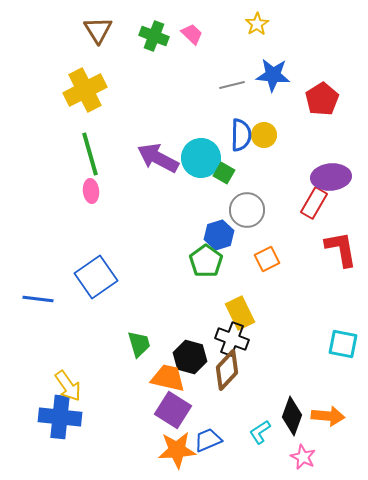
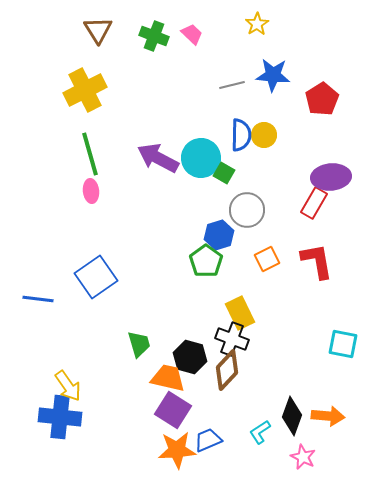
red L-shape: moved 24 px left, 12 px down
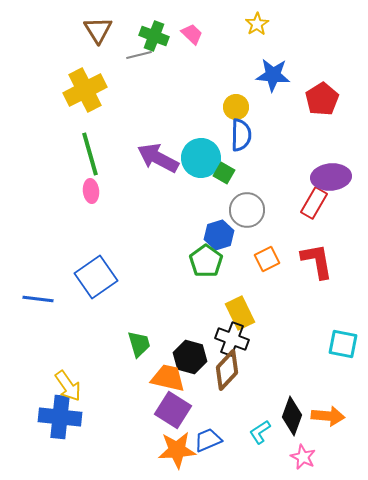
gray line: moved 93 px left, 30 px up
yellow circle: moved 28 px left, 28 px up
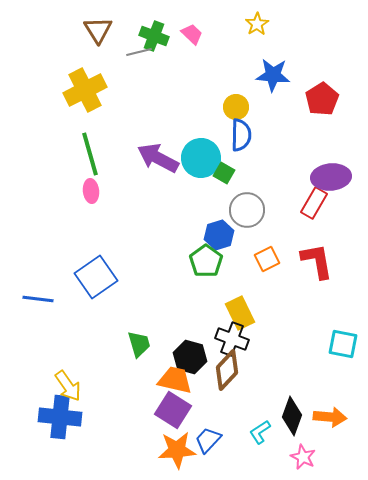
gray line: moved 3 px up
orange trapezoid: moved 7 px right, 2 px down
orange arrow: moved 2 px right, 1 px down
blue trapezoid: rotated 24 degrees counterclockwise
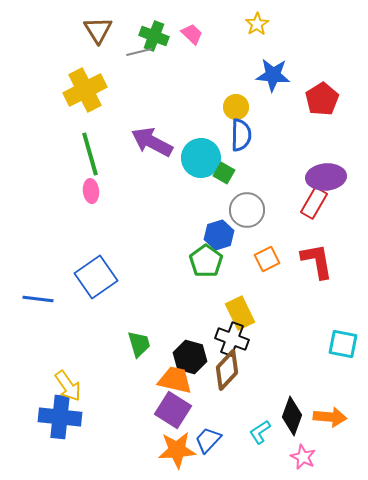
purple arrow: moved 6 px left, 16 px up
purple ellipse: moved 5 px left
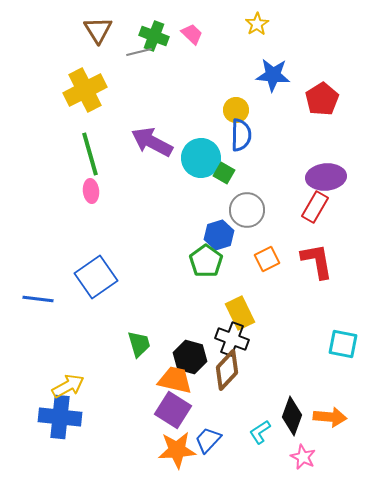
yellow circle: moved 3 px down
red rectangle: moved 1 px right, 4 px down
yellow arrow: rotated 84 degrees counterclockwise
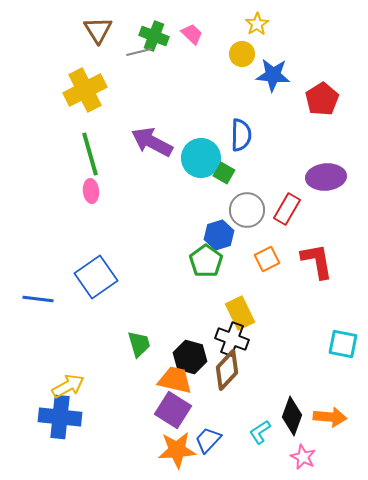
yellow circle: moved 6 px right, 56 px up
red rectangle: moved 28 px left, 2 px down
